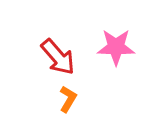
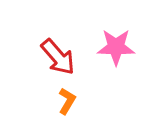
orange L-shape: moved 1 px left, 2 px down
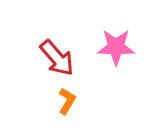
red arrow: moved 1 px left, 1 px down
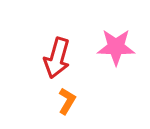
red arrow: rotated 57 degrees clockwise
